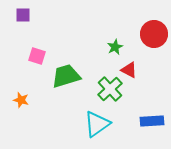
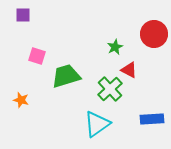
blue rectangle: moved 2 px up
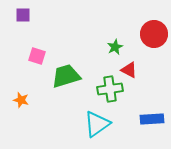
green cross: rotated 35 degrees clockwise
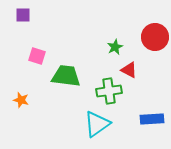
red circle: moved 1 px right, 3 px down
green trapezoid: rotated 24 degrees clockwise
green cross: moved 1 px left, 2 px down
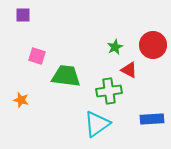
red circle: moved 2 px left, 8 px down
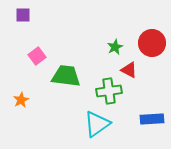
red circle: moved 1 px left, 2 px up
pink square: rotated 36 degrees clockwise
orange star: rotated 28 degrees clockwise
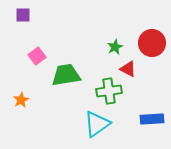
red triangle: moved 1 px left, 1 px up
green trapezoid: moved 1 px up; rotated 16 degrees counterclockwise
